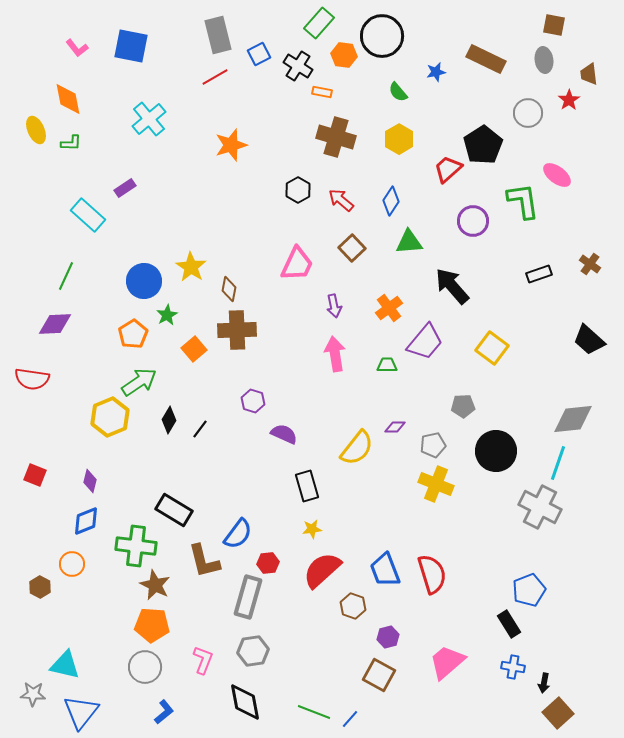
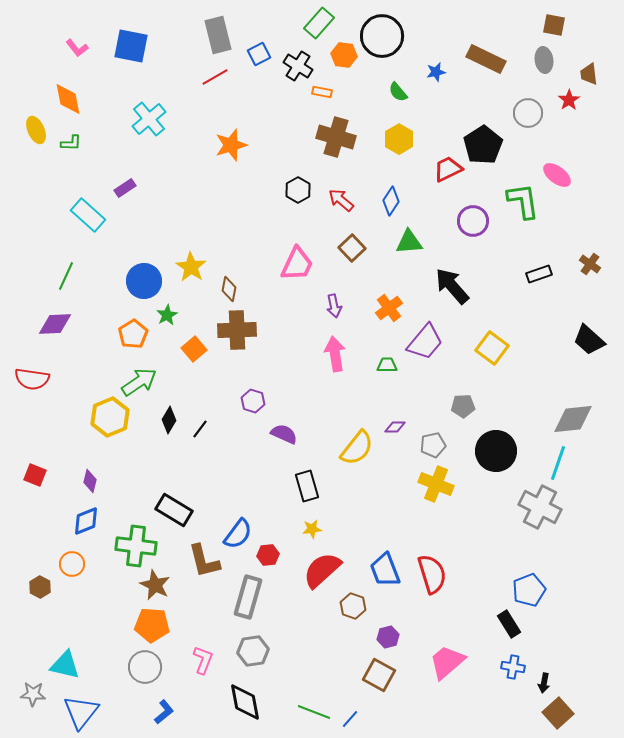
red trapezoid at (448, 169): rotated 16 degrees clockwise
red hexagon at (268, 563): moved 8 px up
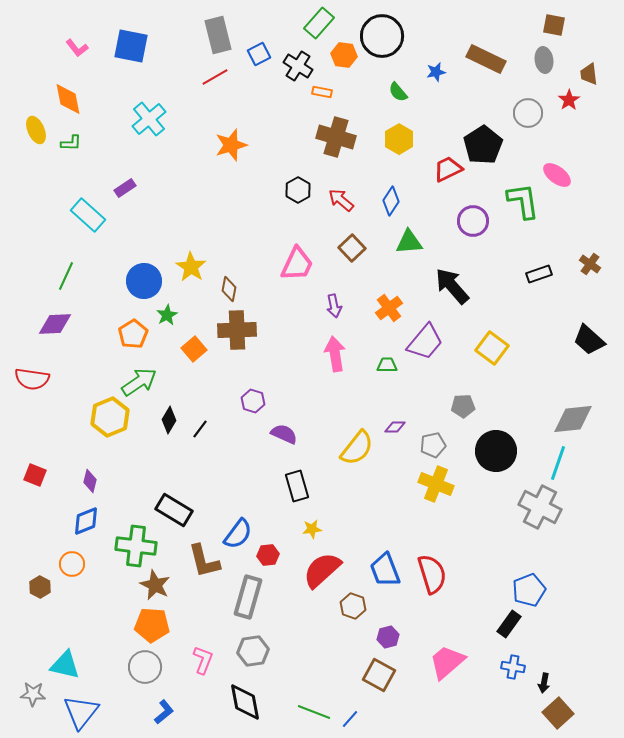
black rectangle at (307, 486): moved 10 px left
black rectangle at (509, 624): rotated 68 degrees clockwise
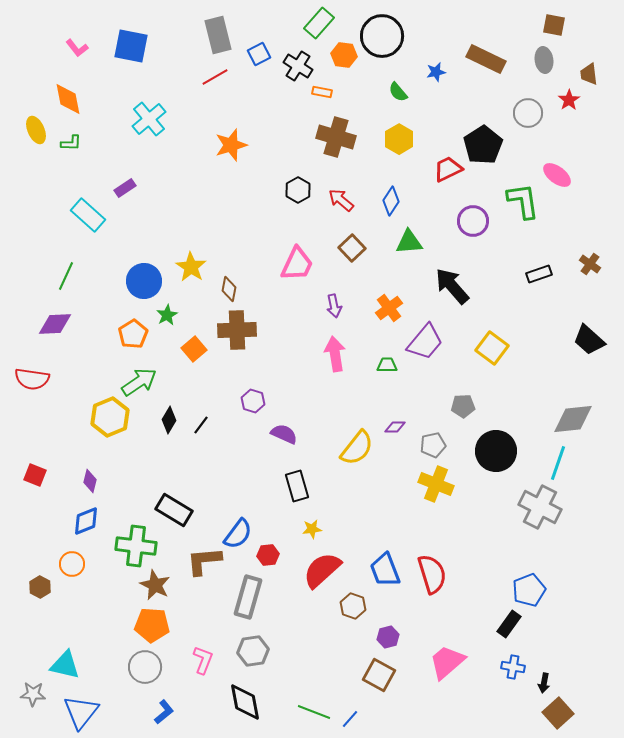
black line at (200, 429): moved 1 px right, 4 px up
brown L-shape at (204, 561): rotated 99 degrees clockwise
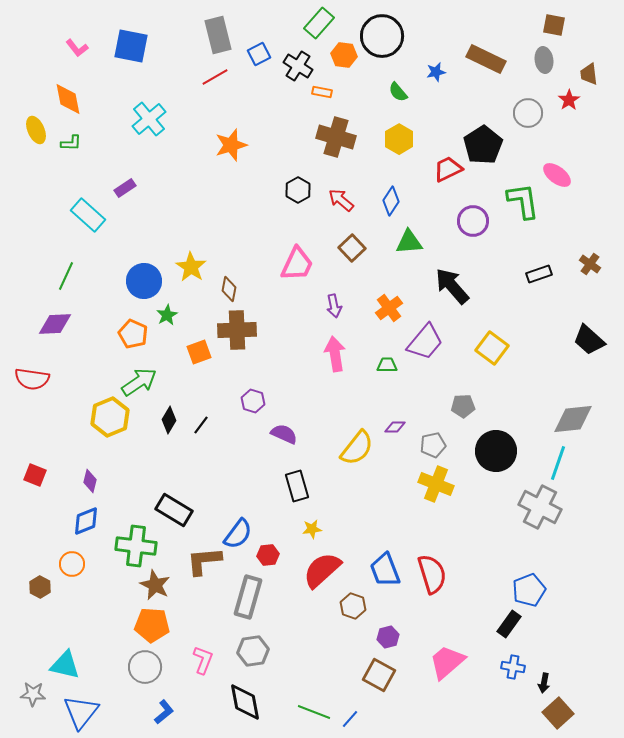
orange pentagon at (133, 334): rotated 16 degrees counterclockwise
orange square at (194, 349): moved 5 px right, 3 px down; rotated 20 degrees clockwise
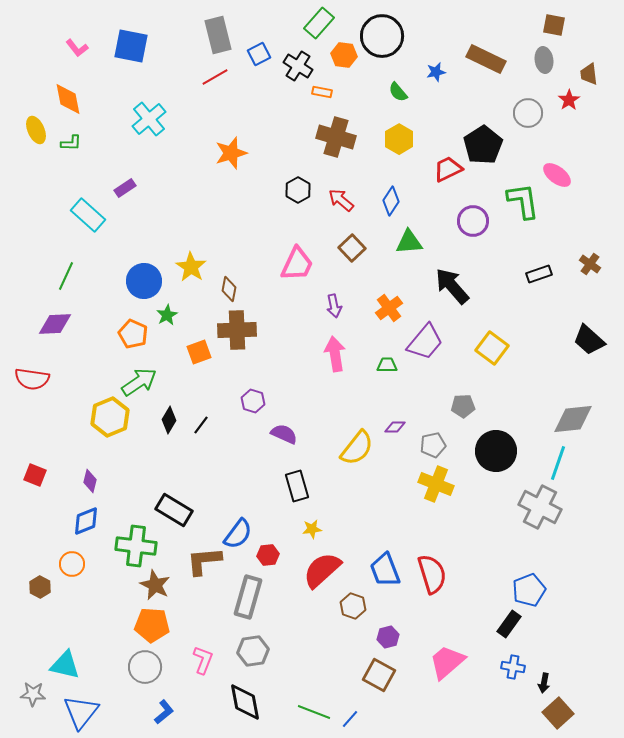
orange star at (231, 145): moved 8 px down
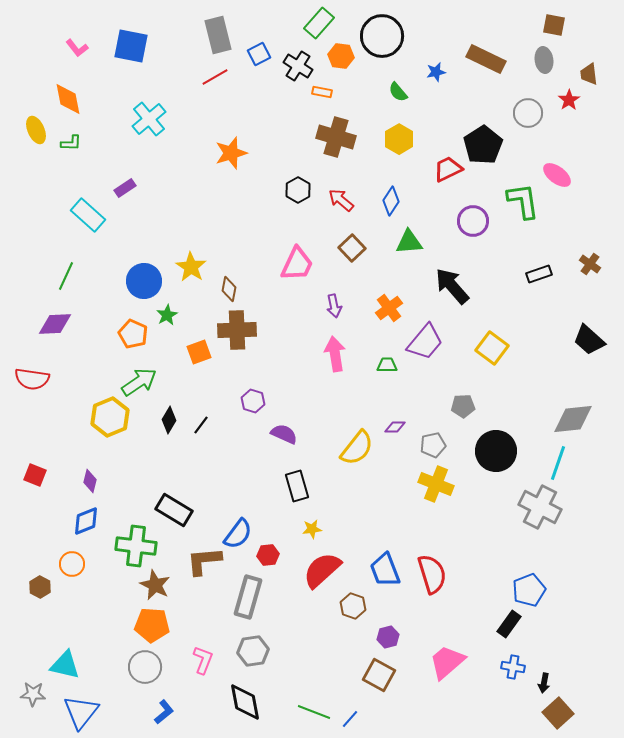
orange hexagon at (344, 55): moved 3 px left, 1 px down
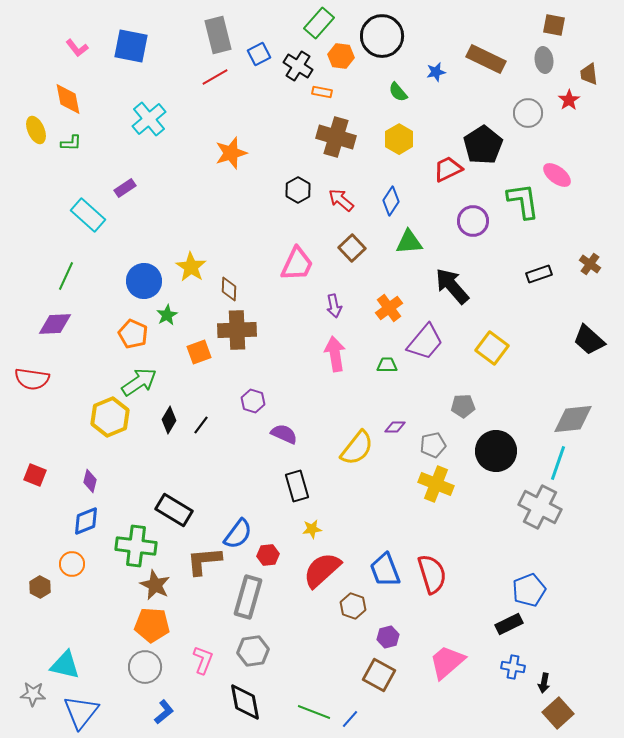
brown diamond at (229, 289): rotated 10 degrees counterclockwise
black rectangle at (509, 624): rotated 28 degrees clockwise
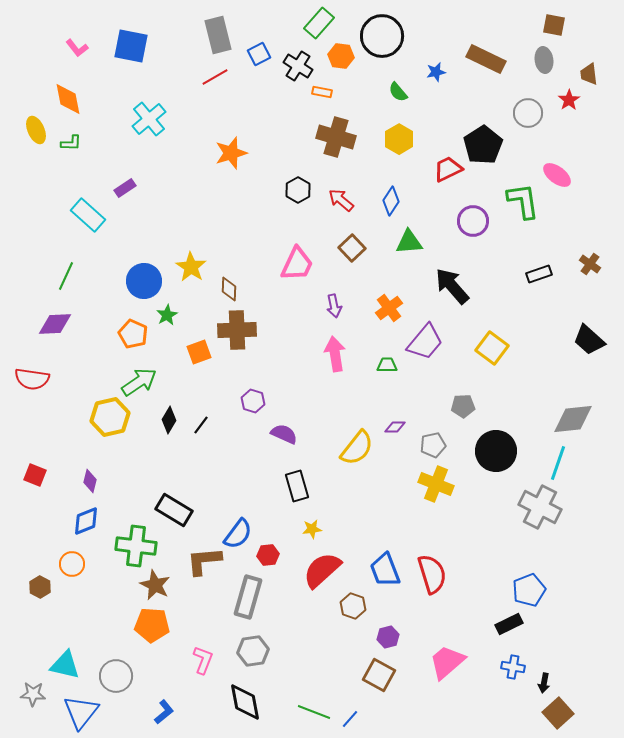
yellow hexagon at (110, 417): rotated 9 degrees clockwise
gray circle at (145, 667): moved 29 px left, 9 px down
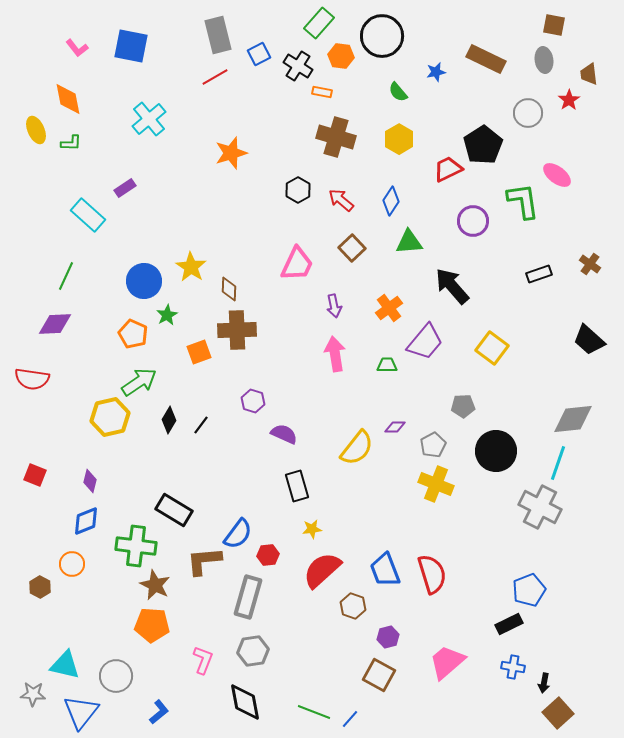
gray pentagon at (433, 445): rotated 15 degrees counterclockwise
blue L-shape at (164, 712): moved 5 px left
